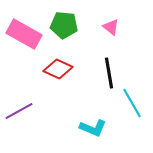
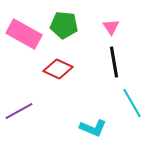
pink triangle: rotated 18 degrees clockwise
black line: moved 5 px right, 11 px up
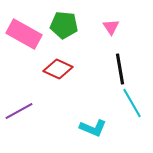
black line: moved 6 px right, 7 px down
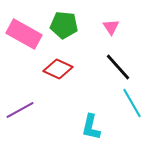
black line: moved 2 px left, 2 px up; rotated 32 degrees counterclockwise
purple line: moved 1 px right, 1 px up
cyan L-shape: moved 2 px left, 1 px up; rotated 80 degrees clockwise
